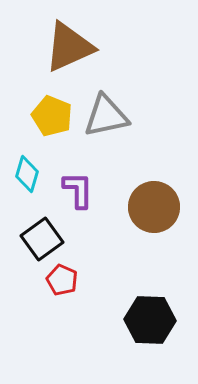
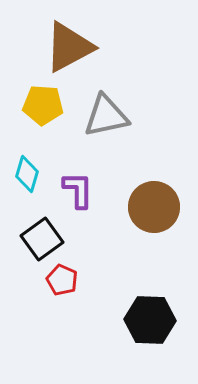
brown triangle: rotated 4 degrees counterclockwise
yellow pentagon: moved 9 px left, 11 px up; rotated 18 degrees counterclockwise
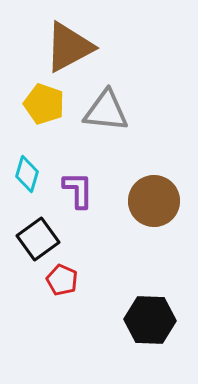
yellow pentagon: moved 1 px right, 1 px up; rotated 15 degrees clockwise
gray triangle: moved 5 px up; rotated 18 degrees clockwise
brown circle: moved 6 px up
black square: moved 4 px left
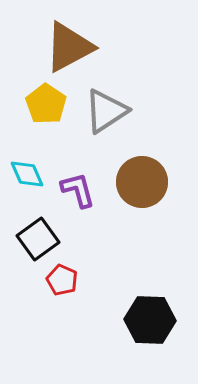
yellow pentagon: moved 2 px right; rotated 15 degrees clockwise
gray triangle: rotated 39 degrees counterclockwise
cyan diamond: rotated 39 degrees counterclockwise
purple L-shape: rotated 15 degrees counterclockwise
brown circle: moved 12 px left, 19 px up
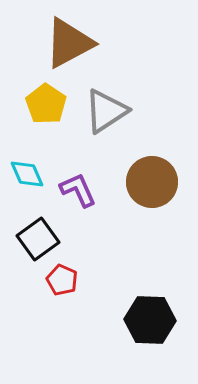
brown triangle: moved 4 px up
brown circle: moved 10 px right
purple L-shape: rotated 9 degrees counterclockwise
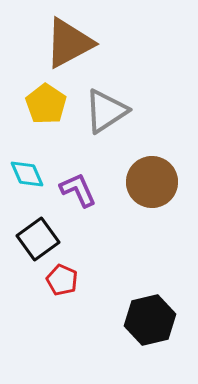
black hexagon: rotated 15 degrees counterclockwise
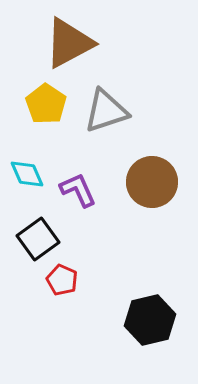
gray triangle: rotated 15 degrees clockwise
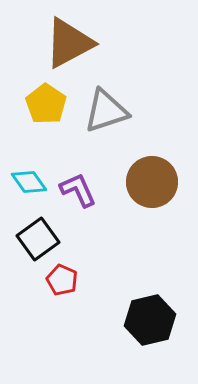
cyan diamond: moved 2 px right, 8 px down; rotated 12 degrees counterclockwise
